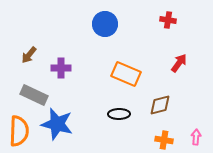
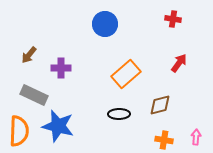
red cross: moved 5 px right, 1 px up
orange rectangle: rotated 64 degrees counterclockwise
blue star: moved 1 px right, 2 px down
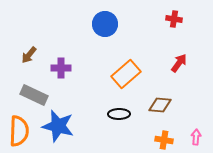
red cross: moved 1 px right
brown diamond: rotated 20 degrees clockwise
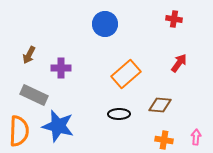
brown arrow: rotated 12 degrees counterclockwise
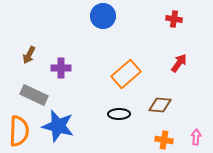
blue circle: moved 2 px left, 8 px up
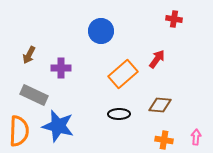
blue circle: moved 2 px left, 15 px down
red arrow: moved 22 px left, 4 px up
orange rectangle: moved 3 px left
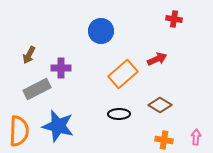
red arrow: rotated 30 degrees clockwise
gray rectangle: moved 3 px right, 6 px up; rotated 52 degrees counterclockwise
brown diamond: rotated 25 degrees clockwise
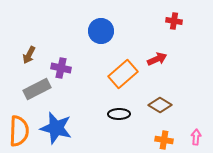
red cross: moved 2 px down
purple cross: rotated 12 degrees clockwise
blue star: moved 2 px left, 2 px down
